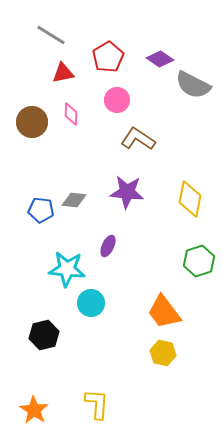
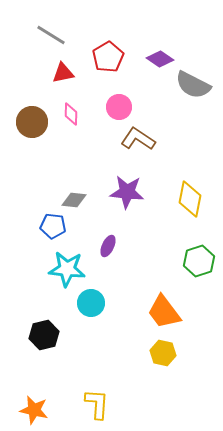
pink circle: moved 2 px right, 7 px down
blue pentagon: moved 12 px right, 16 px down
orange star: rotated 20 degrees counterclockwise
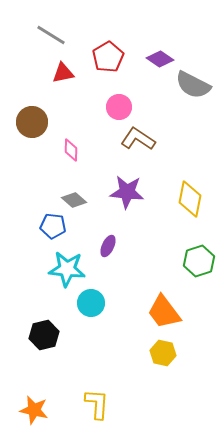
pink diamond: moved 36 px down
gray diamond: rotated 35 degrees clockwise
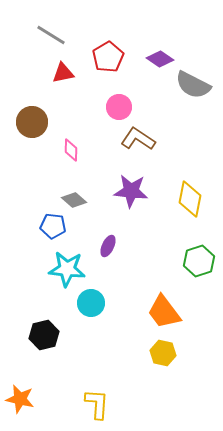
purple star: moved 4 px right, 1 px up
orange star: moved 14 px left, 11 px up
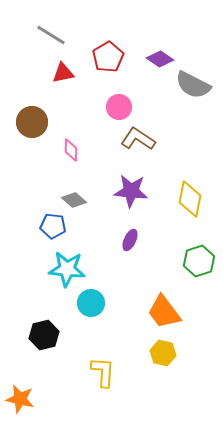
purple ellipse: moved 22 px right, 6 px up
yellow L-shape: moved 6 px right, 32 px up
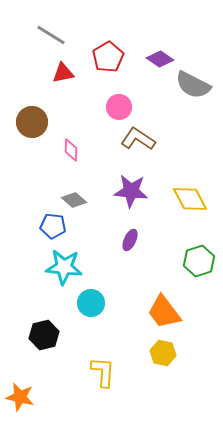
yellow diamond: rotated 39 degrees counterclockwise
cyan star: moved 3 px left, 2 px up
orange star: moved 2 px up
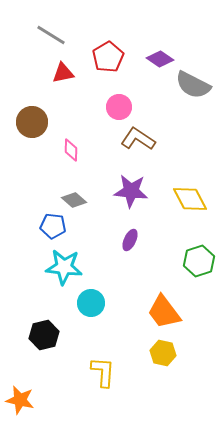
orange star: moved 3 px down
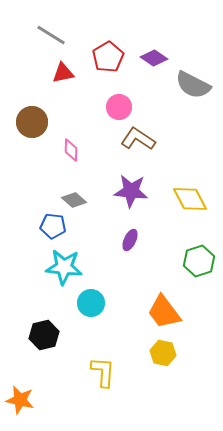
purple diamond: moved 6 px left, 1 px up
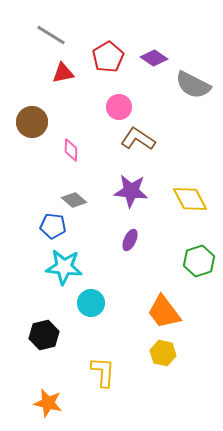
orange star: moved 28 px right, 3 px down
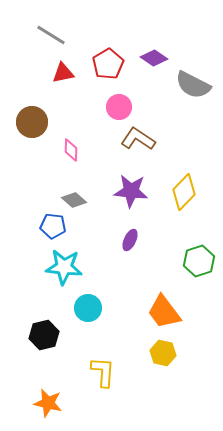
red pentagon: moved 7 px down
yellow diamond: moved 6 px left, 7 px up; rotated 72 degrees clockwise
cyan circle: moved 3 px left, 5 px down
